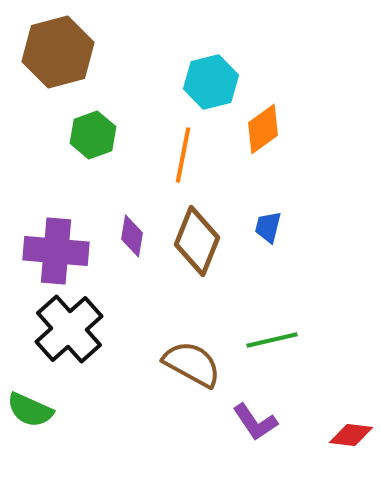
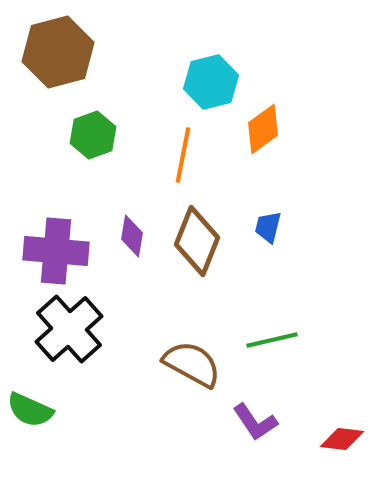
red diamond: moved 9 px left, 4 px down
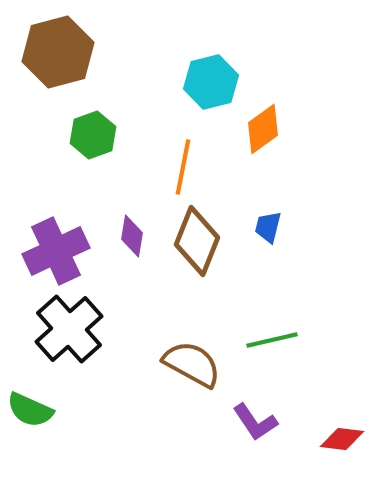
orange line: moved 12 px down
purple cross: rotated 30 degrees counterclockwise
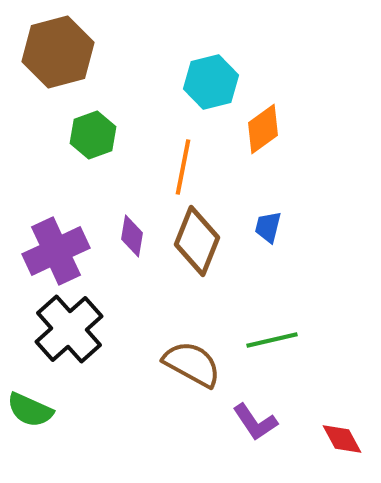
red diamond: rotated 54 degrees clockwise
